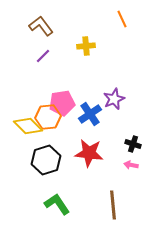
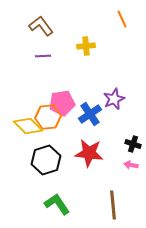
purple line: rotated 42 degrees clockwise
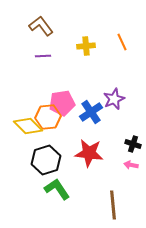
orange line: moved 23 px down
blue cross: moved 1 px right, 2 px up
green L-shape: moved 15 px up
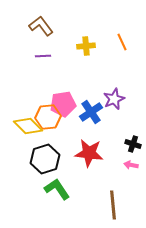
pink pentagon: moved 1 px right, 1 px down
black hexagon: moved 1 px left, 1 px up
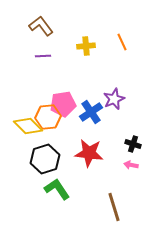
brown line: moved 1 px right, 2 px down; rotated 12 degrees counterclockwise
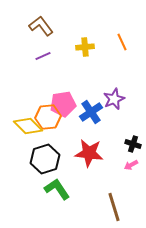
yellow cross: moved 1 px left, 1 px down
purple line: rotated 21 degrees counterclockwise
pink arrow: rotated 40 degrees counterclockwise
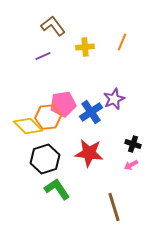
brown L-shape: moved 12 px right
orange line: rotated 48 degrees clockwise
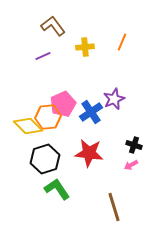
pink pentagon: rotated 15 degrees counterclockwise
black cross: moved 1 px right, 1 px down
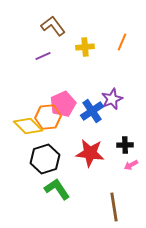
purple star: moved 2 px left
blue cross: moved 1 px right, 1 px up
black cross: moved 9 px left; rotated 21 degrees counterclockwise
red star: moved 1 px right
brown line: rotated 8 degrees clockwise
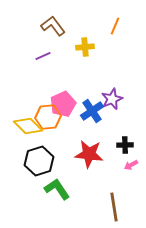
orange line: moved 7 px left, 16 px up
red star: moved 1 px left, 1 px down
black hexagon: moved 6 px left, 2 px down
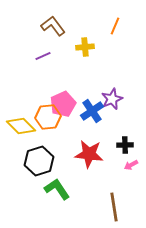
yellow diamond: moved 7 px left
